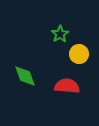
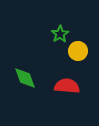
yellow circle: moved 1 px left, 3 px up
green diamond: moved 2 px down
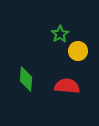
green diamond: moved 1 px right, 1 px down; rotated 25 degrees clockwise
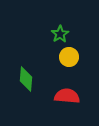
yellow circle: moved 9 px left, 6 px down
red semicircle: moved 10 px down
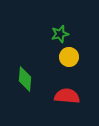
green star: rotated 18 degrees clockwise
green diamond: moved 1 px left
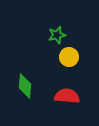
green star: moved 3 px left, 1 px down
green diamond: moved 7 px down
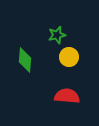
green diamond: moved 26 px up
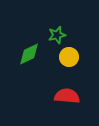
green diamond: moved 4 px right, 6 px up; rotated 60 degrees clockwise
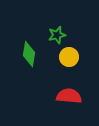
green diamond: rotated 55 degrees counterclockwise
red semicircle: moved 2 px right
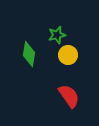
yellow circle: moved 1 px left, 2 px up
red semicircle: rotated 50 degrees clockwise
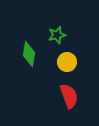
yellow circle: moved 1 px left, 7 px down
red semicircle: rotated 15 degrees clockwise
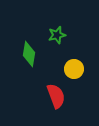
yellow circle: moved 7 px right, 7 px down
red semicircle: moved 13 px left
